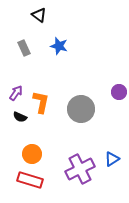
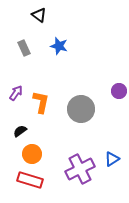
purple circle: moved 1 px up
black semicircle: moved 14 px down; rotated 120 degrees clockwise
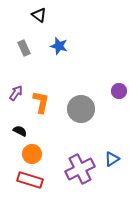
black semicircle: rotated 64 degrees clockwise
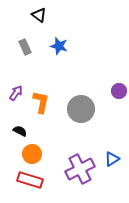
gray rectangle: moved 1 px right, 1 px up
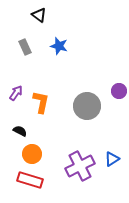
gray circle: moved 6 px right, 3 px up
purple cross: moved 3 px up
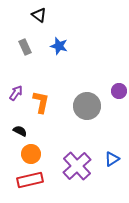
orange circle: moved 1 px left
purple cross: moved 3 px left; rotated 16 degrees counterclockwise
red rectangle: rotated 30 degrees counterclockwise
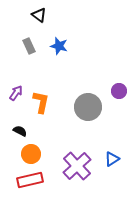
gray rectangle: moved 4 px right, 1 px up
gray circle: moved 1 px right, 1 px down
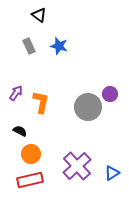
purple circle: moved 9 px left, 3 px down
blue triangle: moved 14 px down
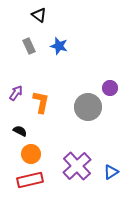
purple circle: moved 6 px up
blue triangle: moved 1 px left, 1 px up
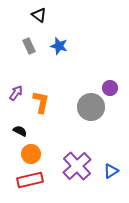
gray circle: moved 3 px right
blue triangle: moved 1 px up
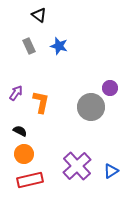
orange circle: moved 7 px left
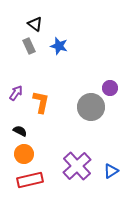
black triangle: moved 4 px left, 9 px down
